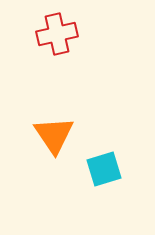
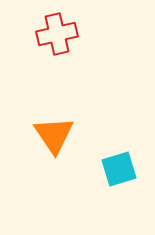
cyan square: moved 15 px right
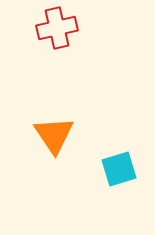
red cross: moved 6 px up
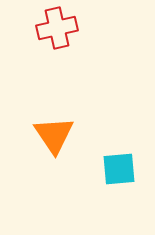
cyan square: rotated 12 degrees clockwise
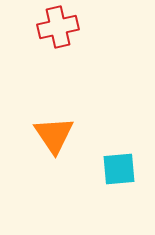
red cross: moved 1 px right, 1 px up
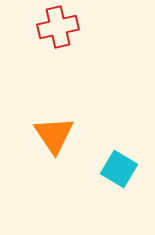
cyan square: rotated 36 degrees clockwise
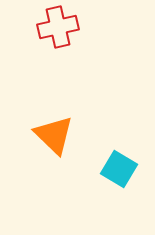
orange triangle: rotated 12 degrees counterclockwise
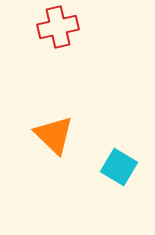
cyan square: moved 2 px up
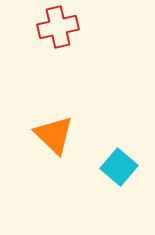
cyan square: rotated 9 degrees clockwise
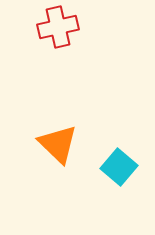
orange triangle: moved 4 px right, 9 px down
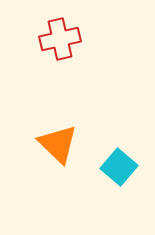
red cross: moved 2 px right, 12 px down
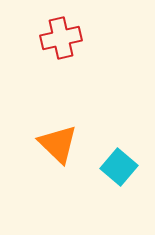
red cross: moved 1 px right, 1 px up
